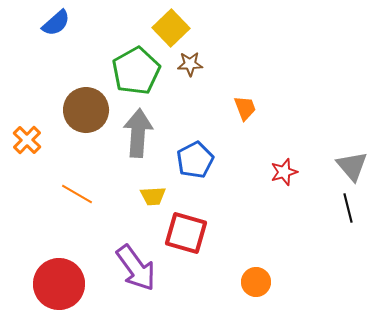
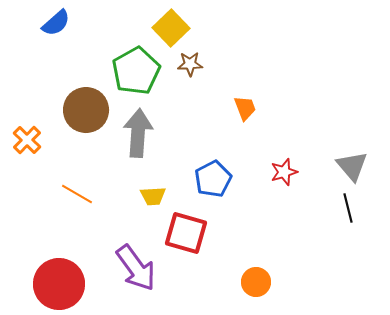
blue pentagon: moved 18 px right, 19 px down
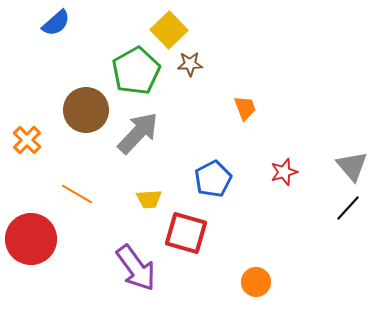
yellow square: moved 2 px left, 2 px down
gray arrow: rotated 39 degrees clockwise
yellow trapezoid: moved 4 px left, 3 px down
black line: rotated 56 degrees clockwise
red circle: moved 28 px left, 45 px up
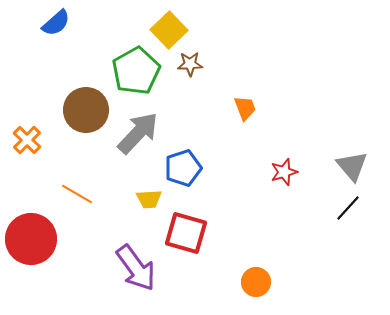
blue pentagon: moved 30 px left, 11 px up; rotated 9 degrees clockwise
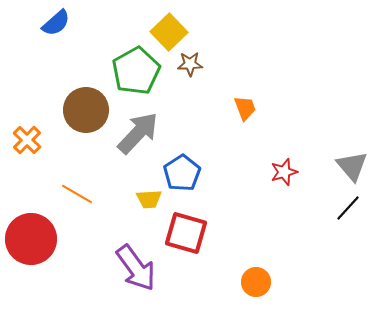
yellow square: moved 2 px down
blue pentagon: moved 1 px left, 5 px down; rotated 15 degrees counterclockwise
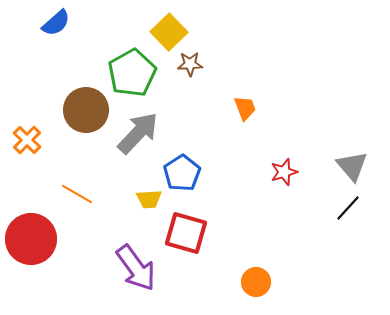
green pentagon: moved 4 px left, 2 px down
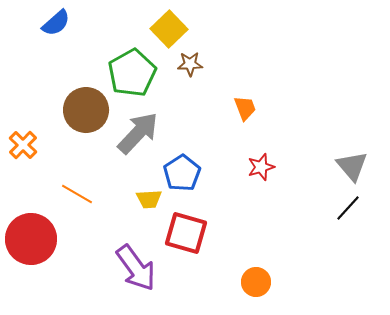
yellow square: moved 3 px up
orange cross: moved 4 px left, 5 px down
red star: moved 23 px left, 5 px up
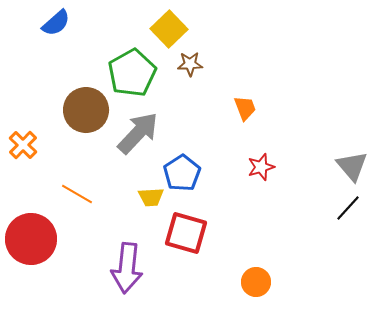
yellow trapezoid: moved 2 px right, 2 px up
purple arrow: moved 9 px left; rotated 42 degrees clockwise
